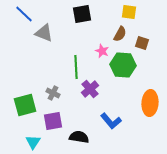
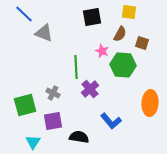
black square: moved 10 px right, 3 px down
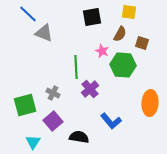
blue line: moved 4 px right
purple square: rotated 30 degrees counterclockwise
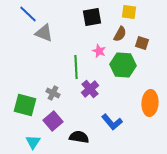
pink star: moved 3 px left
green square: rotated 30 degrees clockwise
blue L-shape: moved 1 px right, 1 px down
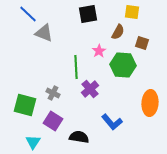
yellow square: moved 3 px right
black square: moved 4 px left, 3 px up
brown semicircle: moved 2 px left, 2 px up
pink star: rotated 16 degrees clockwise
purple square: rotated 18 degrees counterclockwise
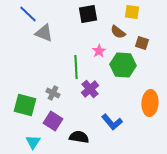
brown semicircle: rotated 98 degrees clockwise
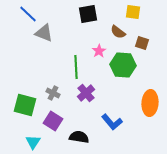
yellow square: moved 1 px right
purple cross: moved 4 px left, 4 px down
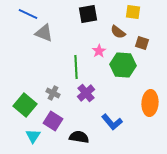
blue line: rotated 18 degrees counterclockwise
green square: rotated 25 degrees clockwise
cyan triangle: moved 6 px up
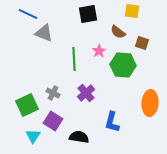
yellow square: moved 1 px left, 1 px up
green line: moved 2 px left, 8 px up
green square: moved 2 px right; rotated 25 degrees clockwise
blue L-shape: rotated 55 degrees clockwise
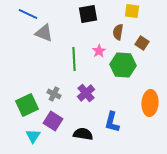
brown semicircle: rotated 63 degrees clockwise
brown square: rotated 16 degrees clockwise
gray cross: moved 1 px right, 1 px down
black semicircle: moved 4 px right, 3 px up
